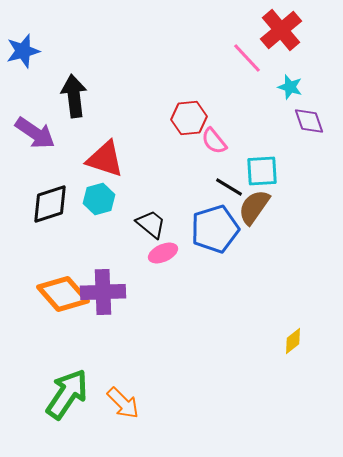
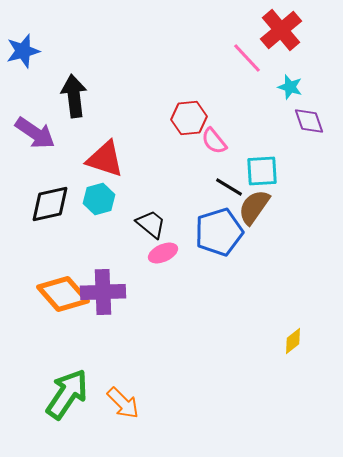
black diamond: rotated 6 degrees clockwise
blue pentagon: moved 4 px right, 3 px down
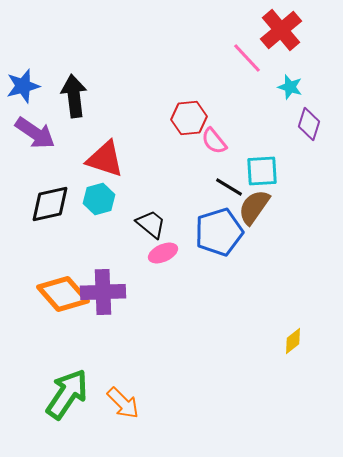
blue star: moved 35 px down
purple diamond: moved 3 px down; rotated 36 degrees clockwise
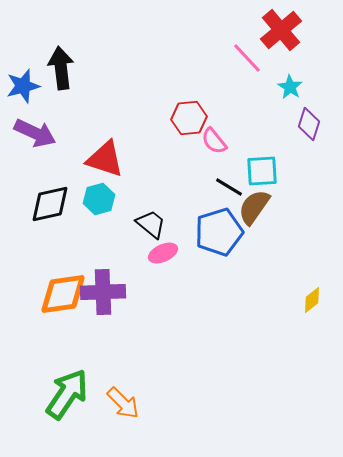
cyan star: rotated 15 degrees clockwise
black arrow: moved 13 px left, 28 px up
purple arrow: rotated 9 degrees counterclockwise
orange diamond: rotated 57 degrees counterclockwise
yellow diamond: moved 19 px right, 41 px up
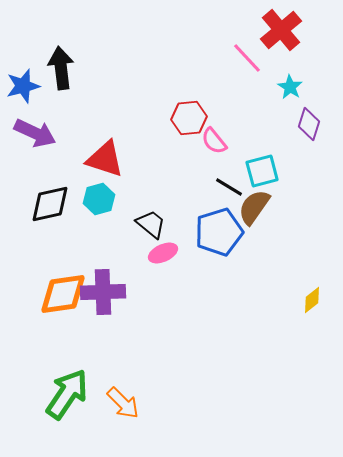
cyan square: rotated 12 degrees counterclockwise
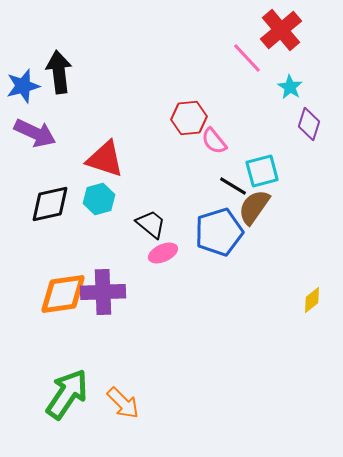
black arrow: moved 2 px left, 4 px down
black line: moved 4 px right, 1 px up
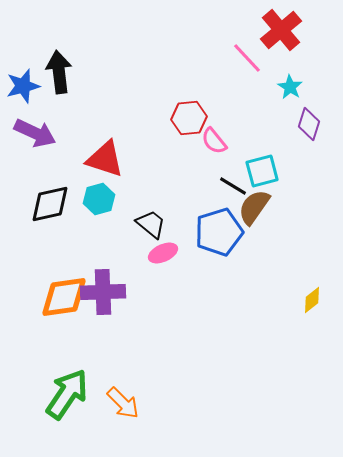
orange diamond: moved 1 px right, 3 px down
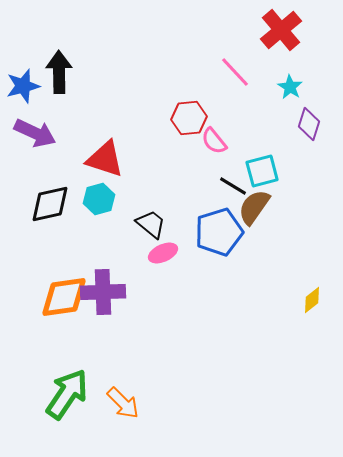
pink line: moved 12 px left, 14 px down
black arrow: rotated 6 degrees clockwise
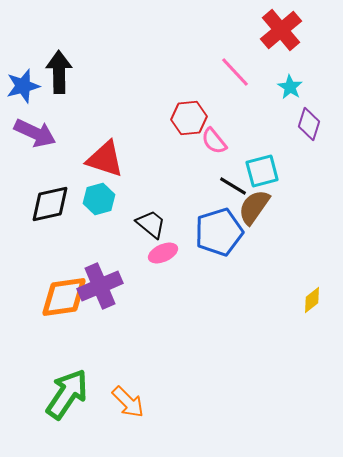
purple cross: moved 3 px left, 6 px up; rotated 21 degrees counterclockwise
orange arrow: moved 5 px right, 1 px up
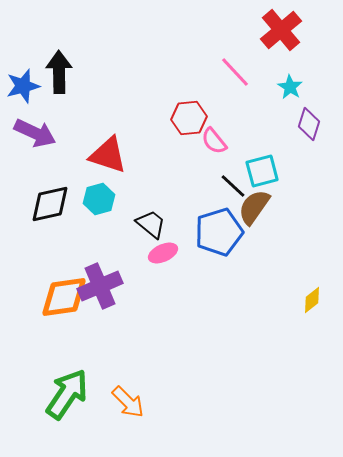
red triangle: moved 3 px right, 4 px up
black line: rotated 12 degrees clockwise
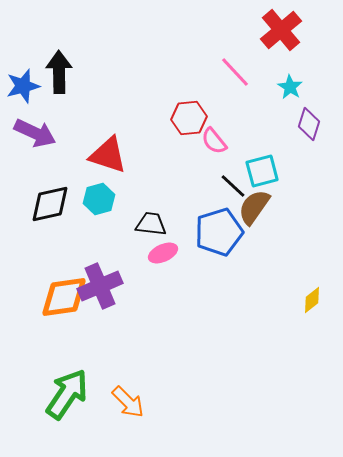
black trapezoid: rotated 32 degrees counterclockwise
